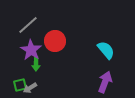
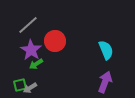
cyan semicircle: rotated 18 degrees clockwise
green arrow: rotated 56 degrees clockwise
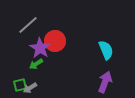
purple star: moved 9 px right, 2 px up
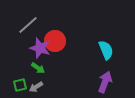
purple star: rotated 15 degrees counterclockwise
green arrow: moved 2 px right, 4 px down; rotated 112 degrees counterclockwise
gray arrow: moved 6 px right, 1 px up
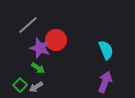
red circle: moved 1 px right, 1 px up
green square: rotated 32 degrees counterclockwise
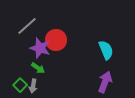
gray line: moved 1 px left, 1 px down
gray arrow: moved 3 px left, 1 px up; rotated 48 degrees counterclockwise
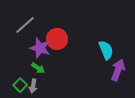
gray line: moved 2 px left, 1 px up
red circle: moved 1 px right, 1 px up
purple arrow: moved 13 px right, 12 px up
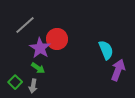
purple star: rotated 15 degrees clockwise
green square: moved 5 px left, 3 px up
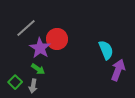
gray line: moved 1 px right, 3 px down
green arrow: moved 1 px down
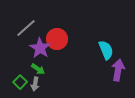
purple arrow: rotated 10 degrees counterclockwise
green square: moved 5 px right
gray arrow: moved 2 px right, 2 px up
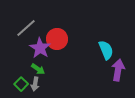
green square: moved 1 px right, 2 px down
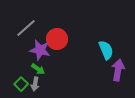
purple star: moved 2 px down; rotated 20 degrees counterclockwise
